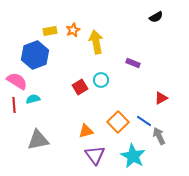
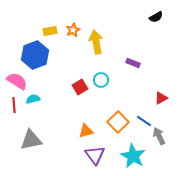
gray triangle: moved 7 px left
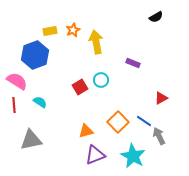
cyan semicircle: moved 7 px right, 3 px down; rotated 48 degrees clockwise
purple triangle: rotated 45 degrees clockwise
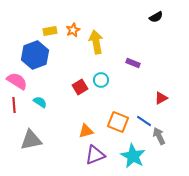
orange square: rotated 25 degrees counterclockwise
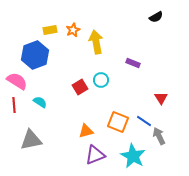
yellow rectangle: moved 1 px up
red triangle: rotated 32 degrees counterclockwise
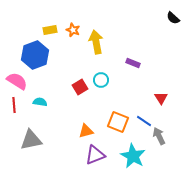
black semicircle: moved 17 px right, 1 px down; rotated 72 degrees clockwise
orange star: rotated 24 degrees counterclockwise
cyan semicircle: rotated 24 degrees counterclockwise
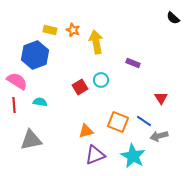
yellow rectangle: rotated 24 degrees clockwise
gray arrow: rotated 78 degrees counterclockwise
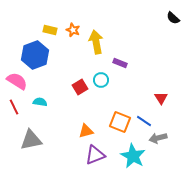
purple rectangle: moved 13 px left
red line: moved 2 px down; rotated 21 degrees counterclockwise
orange square: moved 2 px right
gray arrow: moved 1 px left, 2 px down
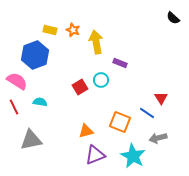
blue line: moved 3 px right, 8 px up
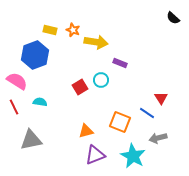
yellow arrow: rotated 110 degrees clockwise
